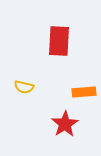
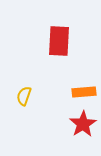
yellow semicircle: moved 9 px down; rotated 96 degrees clockwise
red star: moved 18 px right
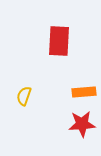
red star: moved 1 px left; rotated 28 degrees clockwise
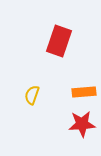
red rectangle: rotated 16 degrees clockwise
yellow semicircle: moved 8 px right, 1 px up
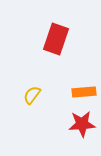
red rectangle: moved 3 px left, 2 px up
yellow semicircle: rotated 18 degrees clockwise
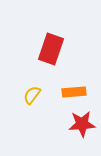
red rectangle: moved 5 px left, 10 px down
orange rectangle: moved 10 px left
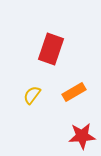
orange rectangle: rotated 25 degrees counterclockwise
red star: moved 12 px down
